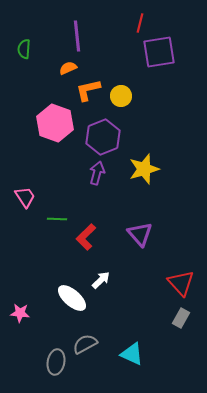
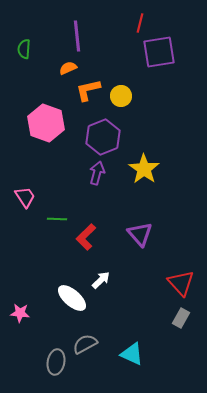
pink hexagon: moved 9 px left
yellow star: rotated 20 degrees counterclockwise
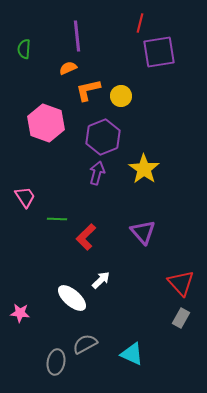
purple triangle: moved 3 px right, 2 px up
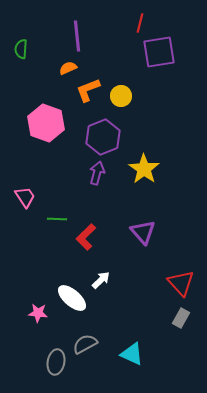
green semicircle: moved 3 px left
orange L-shape: rotated 8 degrees counterclockwise
pink star: moved 18 px right
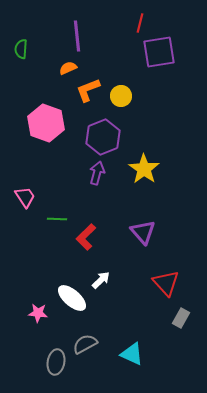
red triangle: moved 15 px left
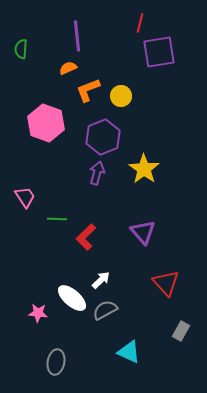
gray rectangle: moved 13 px down
gray semicircle: moved 20 px right, 34 px up
cyan triangle: moved 3 px left, 2 px up
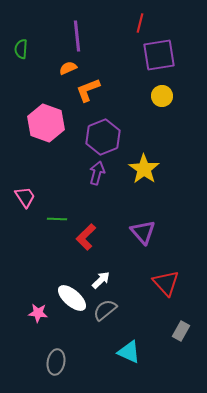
purple square: moved 3 px down
yellow circle: moved 41 px right
gray semicircle: rotated 10 degrees counterclockwise
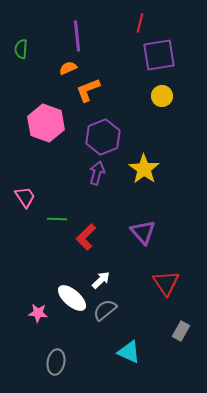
red triangle: rotated 8 degrees clockwise
